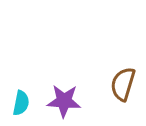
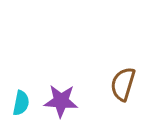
purple star: moved 3 px left
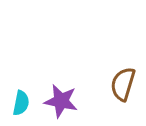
purple star: rotated 8 degrees clockwise
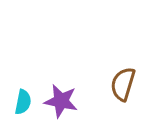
cyan semicircle: moved 2 px right, 1 px up
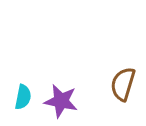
cyan semicircle: moved 5 px up
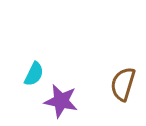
cyan semicircle: moved 11 px right, 23 px up; rotated 15 degrees clockwise
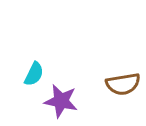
brown semicircle: rotated 116 degrees counterclockwise
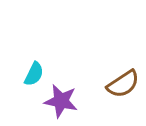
brown semicircle: rotated 24 degrees counterclockwise
